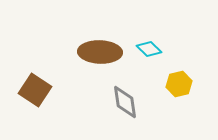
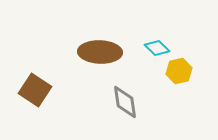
cyan diamond: moved 8 px right, 1 px up
yellow hexagon: moved 13 px up
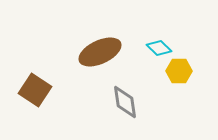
cyan diamond: moved 2 px right
brown ellipse: rotated 27 degrees counterclockwise
yellow hexagon: rotated 15 degrees clockwise
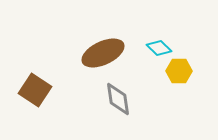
brown ellipse: moved 3 px right, 1 px down
gray diamond: moved 7 px left, 3 px up
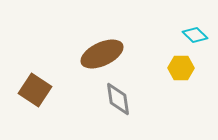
cyan diamond: moved 36 px right, 13 px up
brown ellipse: moved 1 px left, 1 px down
yellow hexagon: moved 2 px right, 3 px up
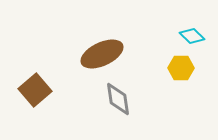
cyan diamond: moved 3 px left, 1 px down
brown square: rotated 16 degrees clockwise
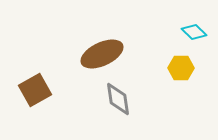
cyan diamond: moved 2 px right, 4 px up
brown square: rotated 12 degrees clockwise
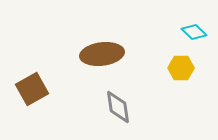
brown ellipse: rotated 18 degrees clockwise
brown square: moved 3 px left, 1 px up
gray diamond: moved 8 px down
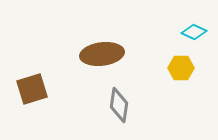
cyan diamond: rotated 20 degrees counterclockwise
brown square: rotated 12 degrees clockwise
gray diamond: moved 1 px right, 2 px up; rotated 16 degrees clockwise
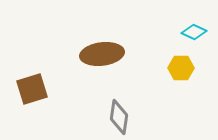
gray diamond: moved 12 px down
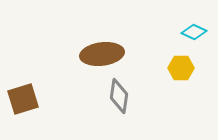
brown square: moved 9 px left, 10 px down
gray diamond: moved 21 px up
